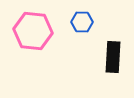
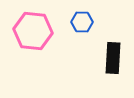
black rectangle: moved 1 px down
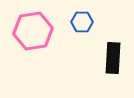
pink hexagon: rotated 15 degrees counterclockwise
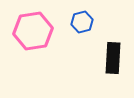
blue hexagon: rotated 15 degrees counterclockwise
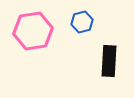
black rectangle: moved 4 px left, 3 px down
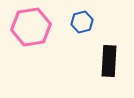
pink hexagon: moved 2 px left, 4 px up
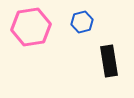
black rectangle: rotated 12 degrees counterclockwise
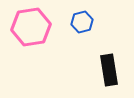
black rectangle: moved 9 px down
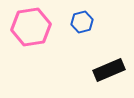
black rectangle: rotated 76 degrees clockwise
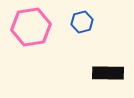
black rectangle: moved 1 px left, 3 px down; rotated 24 degrees clockwise
